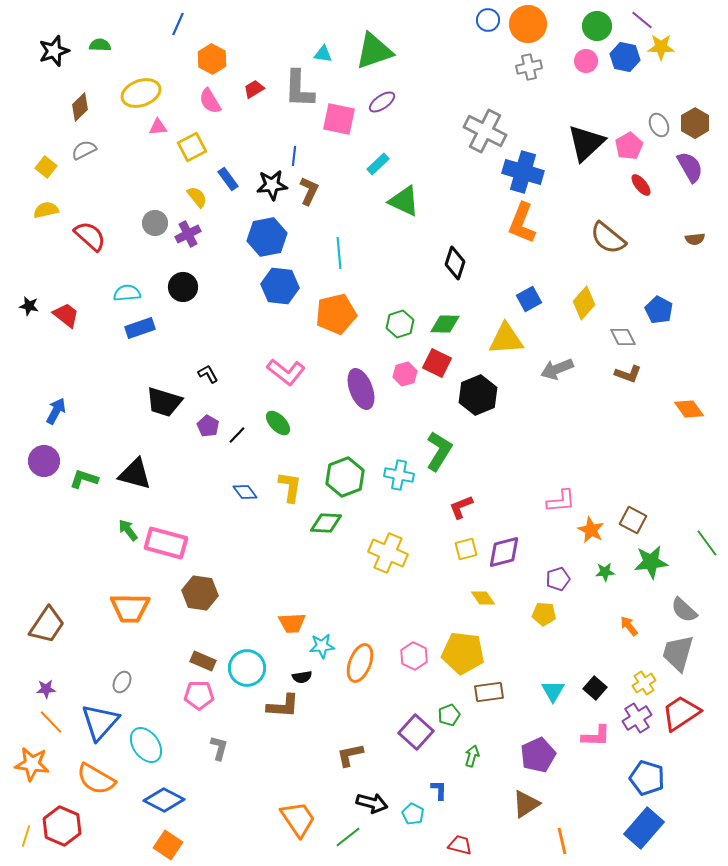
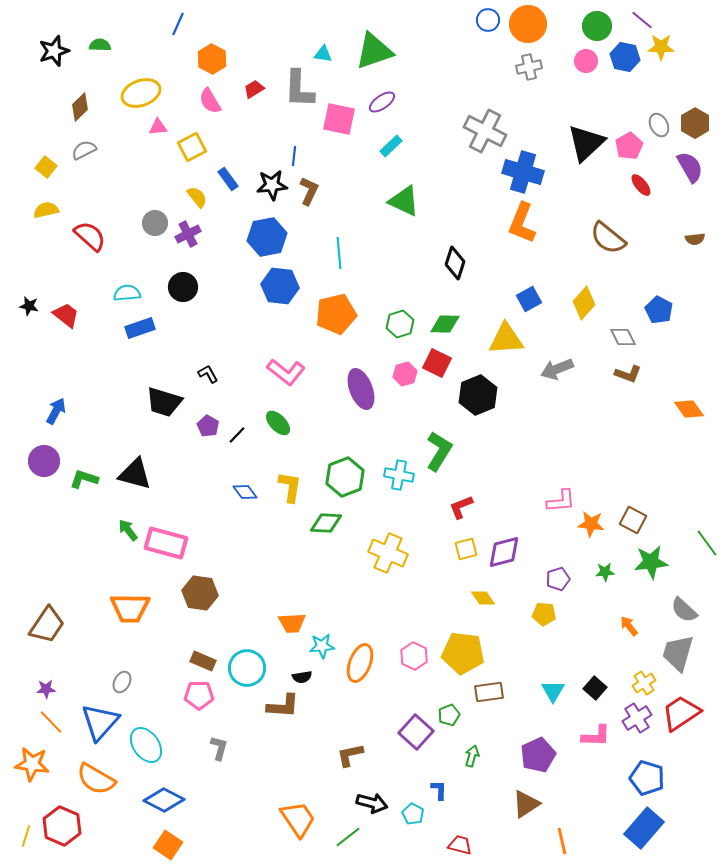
cyan rectangle at (378, 164): moved 13 px right, 18 px up
orange star at (591, 530): moved 6 px up; rotated 20 degrees counterclockwise
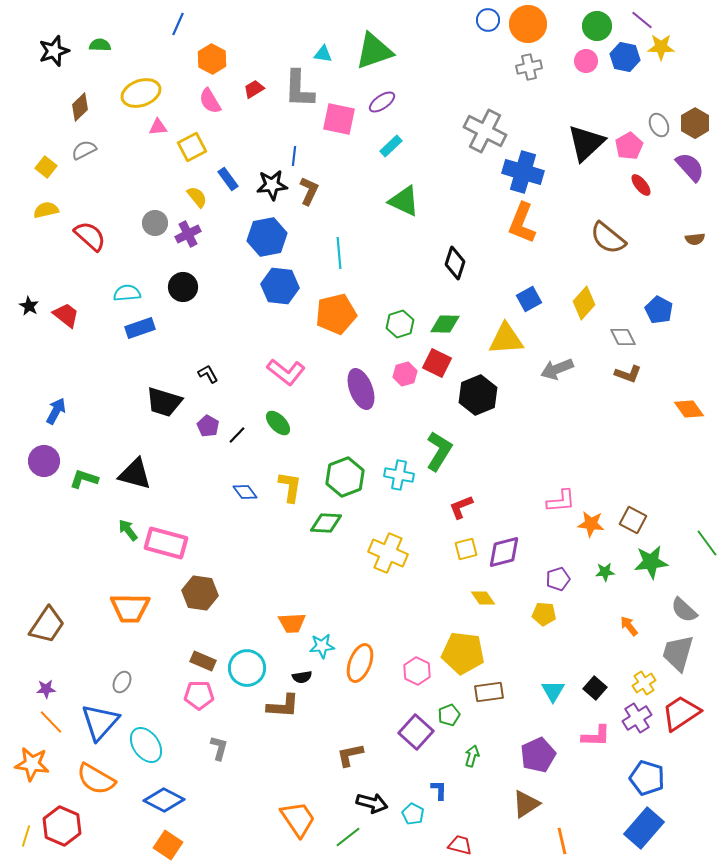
purple semicircle at (690, 167): rotated 12 degrees counterclockwise
black star at (29, 306): rotated 18 degrees clockwise
pink hexagon at (414, 656): moved 3 px right, 15 px down
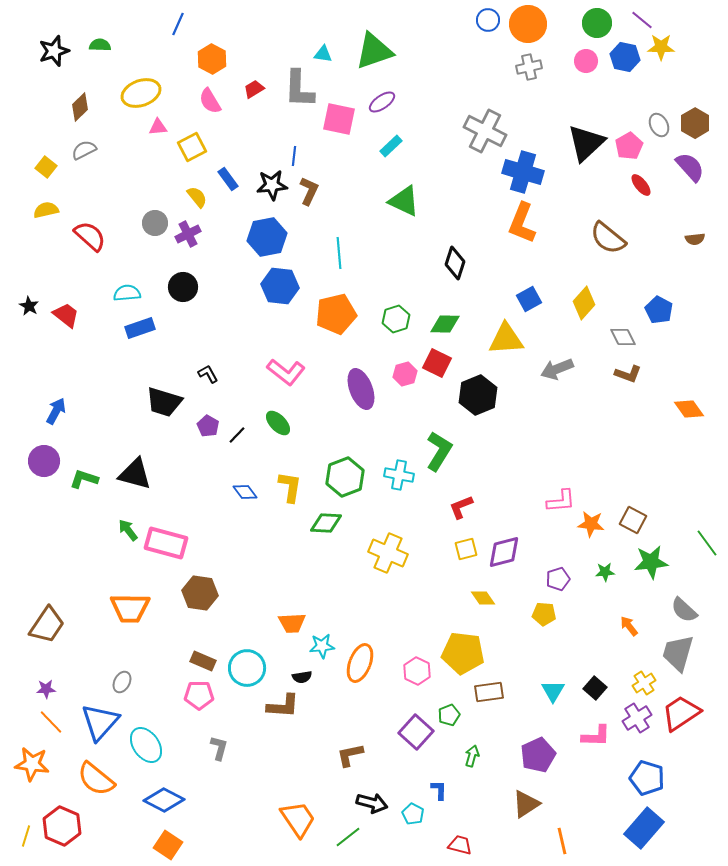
green circle at (597, 26): moved 3 px up
green hexagon at (400, 324): moved 4 px left, 5 px up
orange semicircle at (96, 779): rotated 9 degrees clockwise
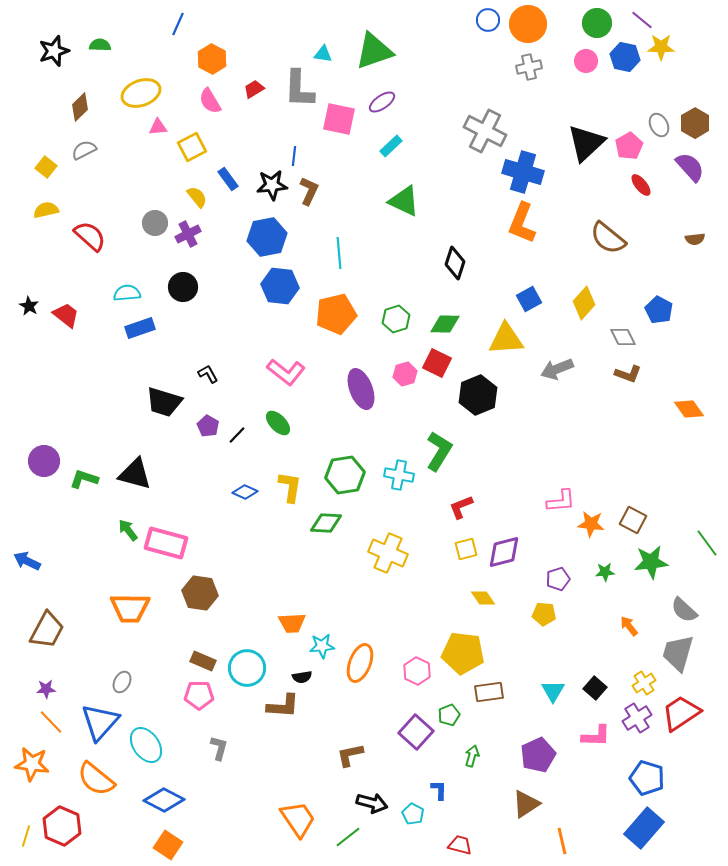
blue arrow at (56, 411): moved 29 px left, 150 px down; rotated 92 degrees counterclockwise
green hexagon at (345, 477): moved 2 px up; rotated 12 degrees clockwise
blue diamond at (245, 492): rotated 30 degrees counterclockwise
brown trapezoid at (47, 625): moved 5 px down; rotated 6 degrees counterclockwise
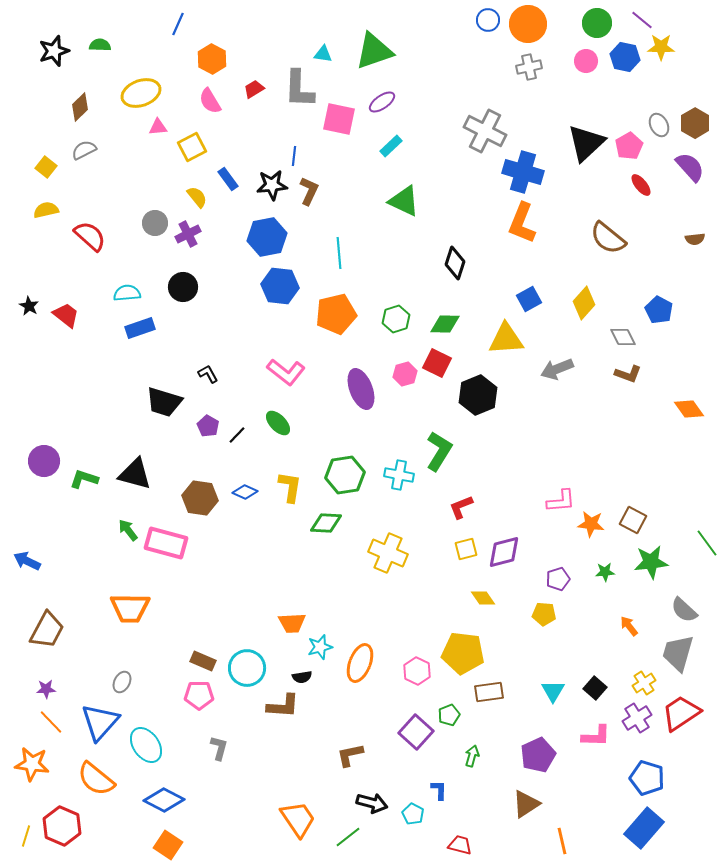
brown hexagon at (200, 593): moved 95 px up
cyan star at (322, 646): moved 2 px left, 1 px down; rotated 10 degrees counterclockwise
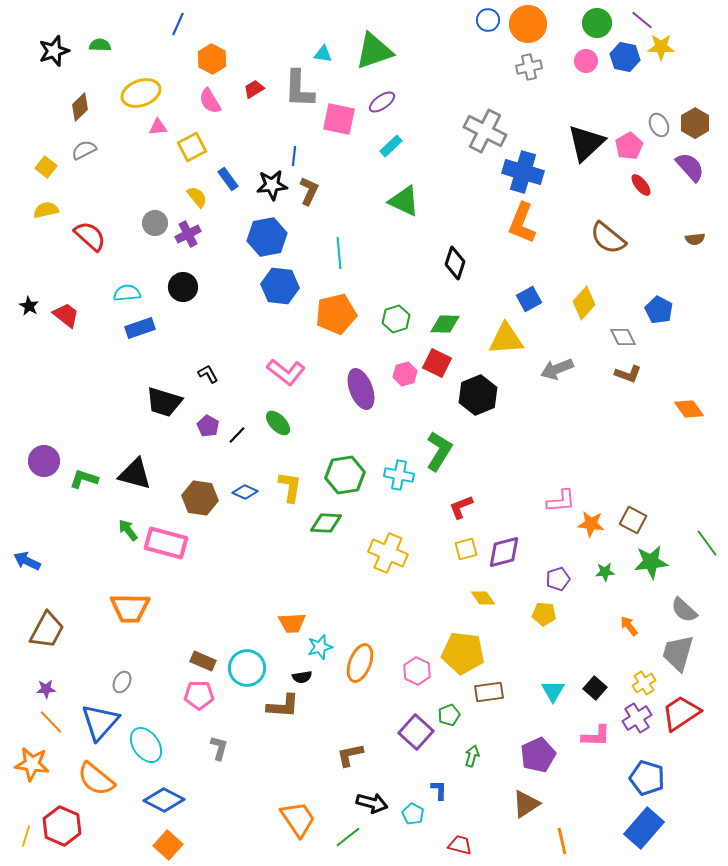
orange square at (168, 845): rotated 8 degrees clockwise
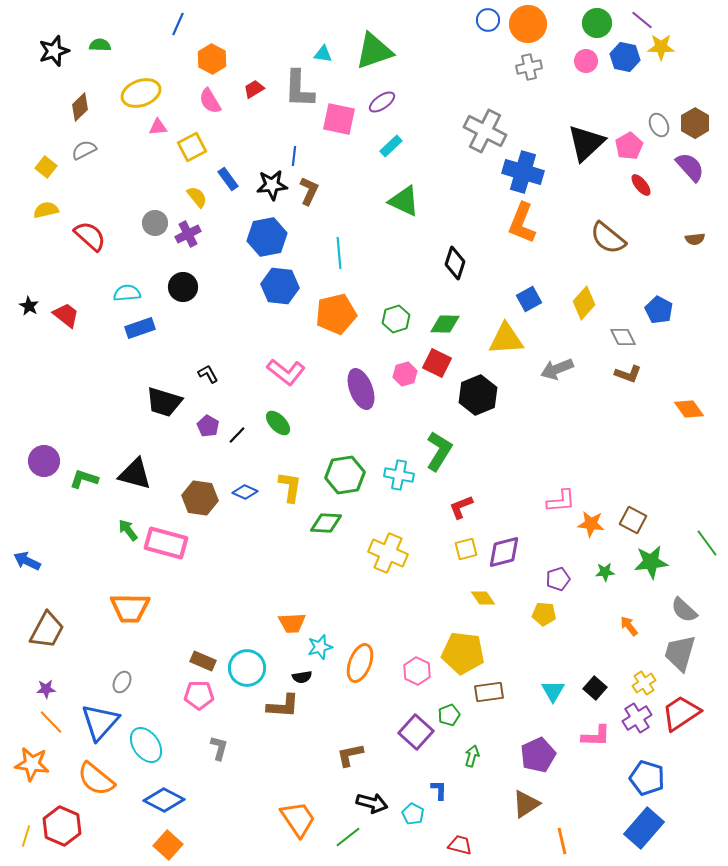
gray trapezoid at (678, 653): moved 2 px right
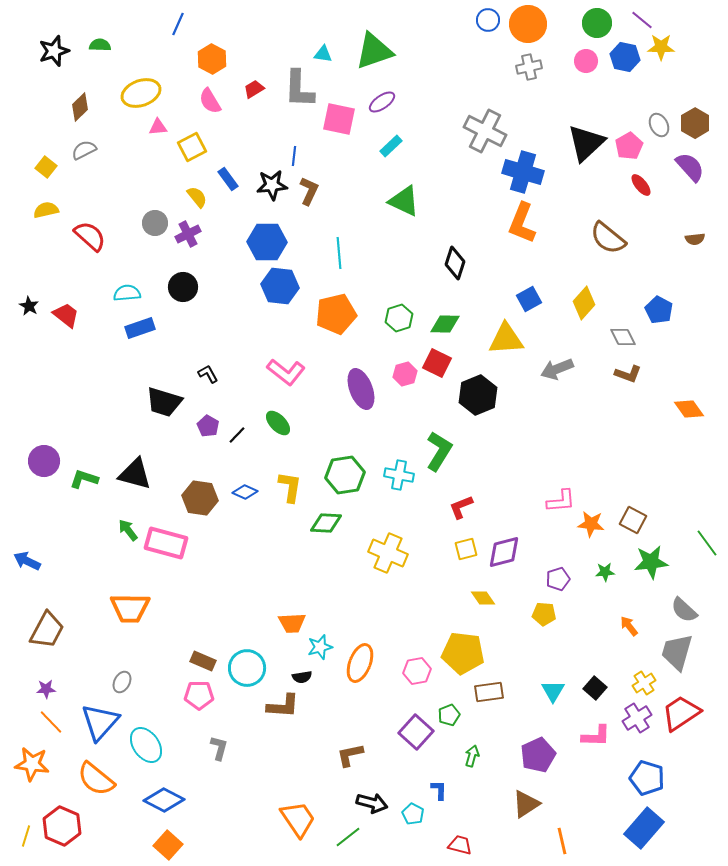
blue hexagon at (267, 237): moved 5 px down; rotated 12 degrees clockwise
green hexagon at (396, 319): moved 3 px right, 1 px up
gray trapezoid at (680, 653): moved 3 px left, 1 px up
pink hexagon at (417, 671): rotated 24 degrees clockwise
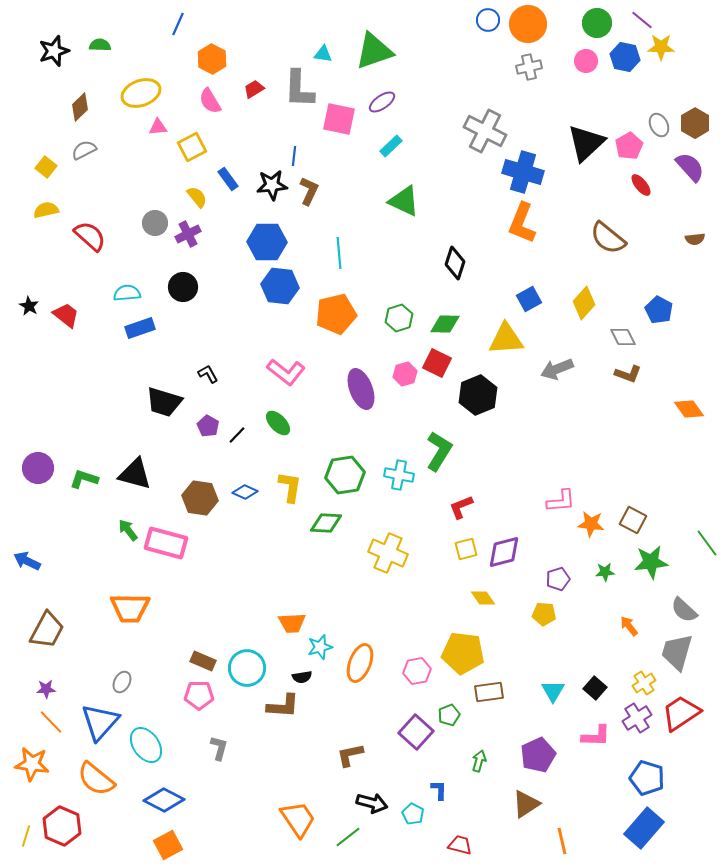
purple circle at (44, 461): moved 6 px left, 7 px down
green arrow at (472, 756): moved 7 px right, 5 px down
orange square at (168, 845): rotated 20 degrees clockwise
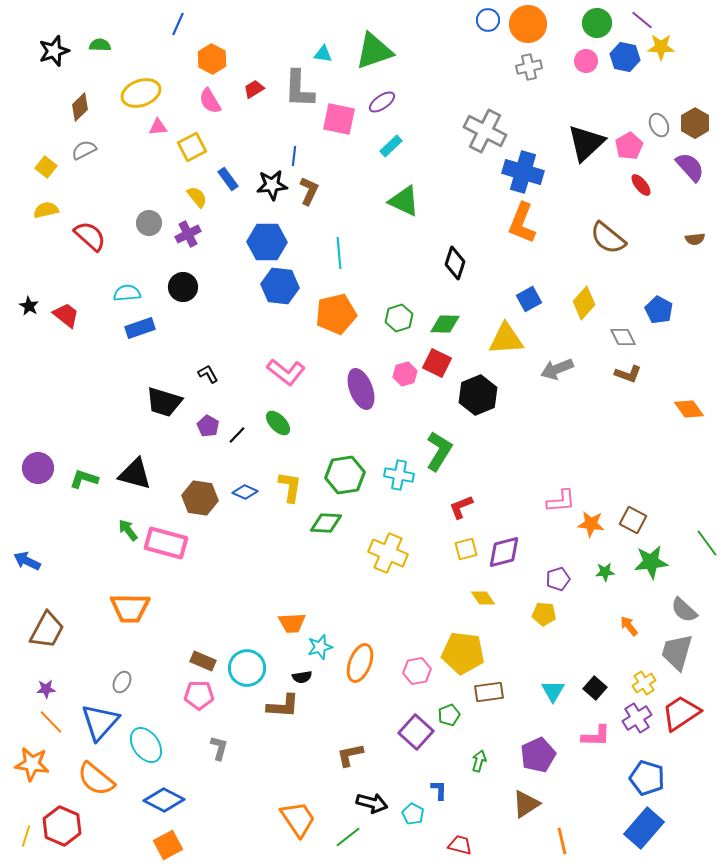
gray circle at (155, 223): moved 6 px left
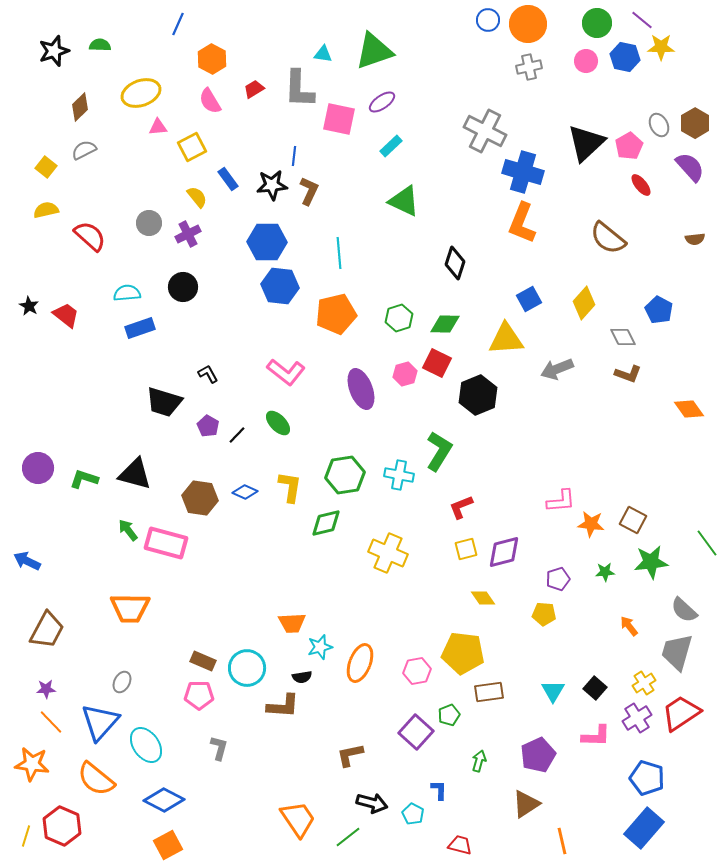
green diamond at (326, 523): rotated 16 degrees counterclockwise
